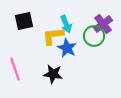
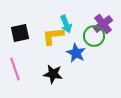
black square: moved 4 px left, 12 px down
blue star: moved 9 px right, 5 px down
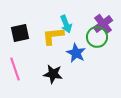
green circle: moved 3 px right, 1 px down
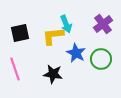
green circle: moved 4 px right, 22 px down
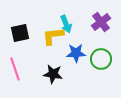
purple cross: moved 2 px left, 2 px up
blue star: rotated 30 degrees counterclockwise
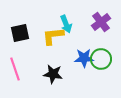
blue star: moved 8 px right, 5 px down
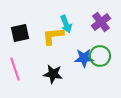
green circle: moved 1 px left, 3 px up
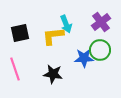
green circle: moved 6 px up
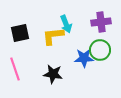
purple cross: rotated 30 degrees clockwise
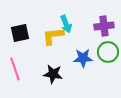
purple cross: moved 3 px right, 4 px down
green circle: moved 8 px right, 2 px down
blue star: moved 1 px left
